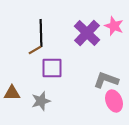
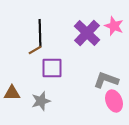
black line: moved 1 px left
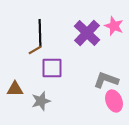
brown triangle: moved 3 px right, 4 px up
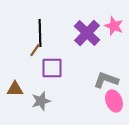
brown line: rotated 24 degrees counterclockwise
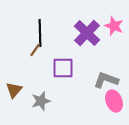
purple square: moved 11 px right
brown triangle: moved 1 px left, 1 px down; rotated 48 degrees counterclockwise
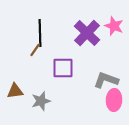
brown triangle: moved 1 px right, 1 px down; rotated 42 degrees clockwise
pink ellipse: moved 1 px up; rotated 25 degrees clockwise
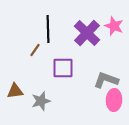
black line: moved 8 px right, 4 px up
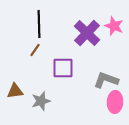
black line: moved 9 px left, 5 px up
pink ellipse: moved 1 px right, 2 px down
